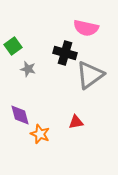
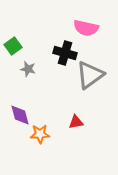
orange star: rotated 24 degrees counterclockwise
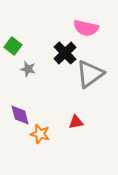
green square: rotated 18 degrees counterclockwise
black cross: rotated 30 degrees clockwise
gray triangle: moved 1 px up
orange star: rotated 18 degrees clockwise
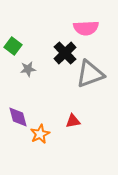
pink semicircle: rotated 15 degrees counterclockwise
gray star: rotated 21 degrees counterclockwise
gray triangle: rotated 16 degrees clockwise
purple diamond: moved 2 px left, 2 px down
red triangle: moved 3 px left, 1 px up
orange star: rotated 30 degrees clockwise
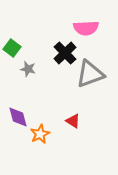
green square: moved 1 px left, 2 px down
gray star: rotated 21 degrees clockwise
red triangle: rotated 42 degrees clockwise
